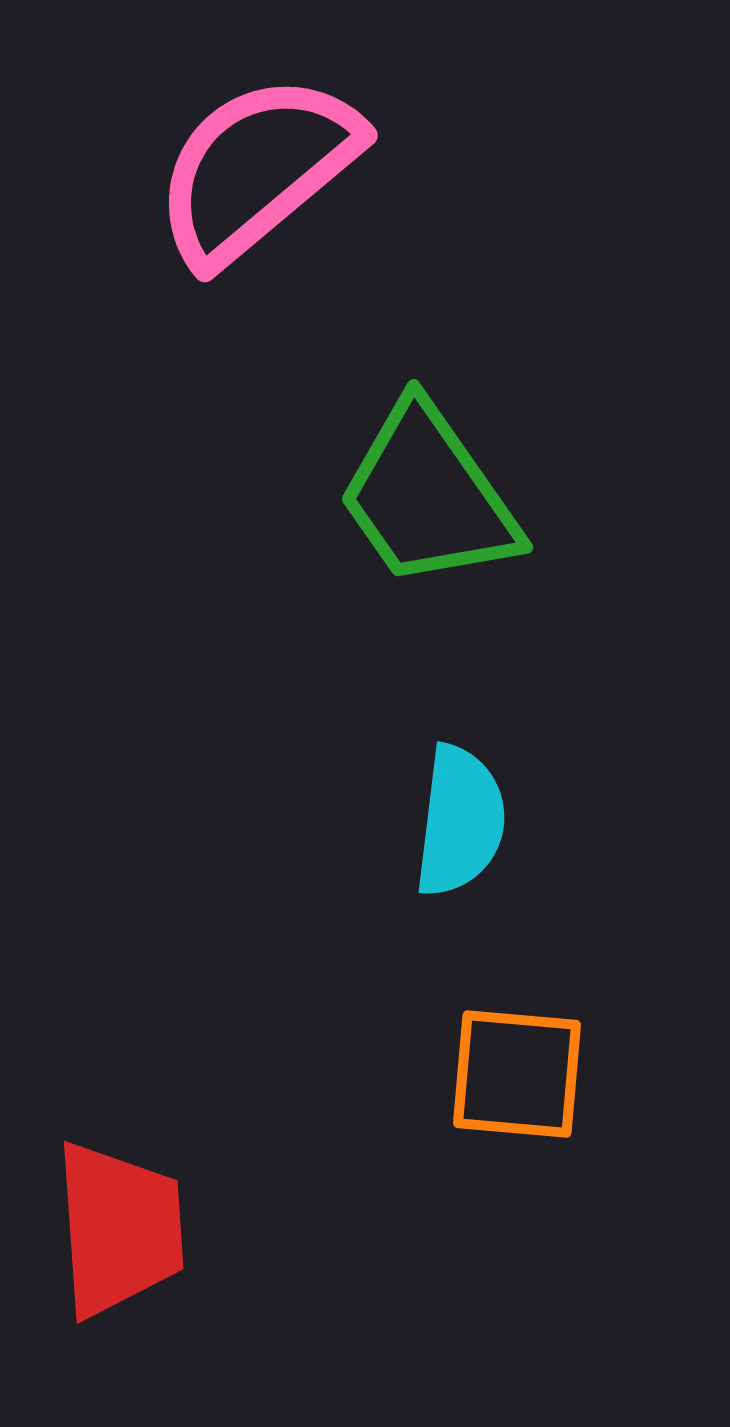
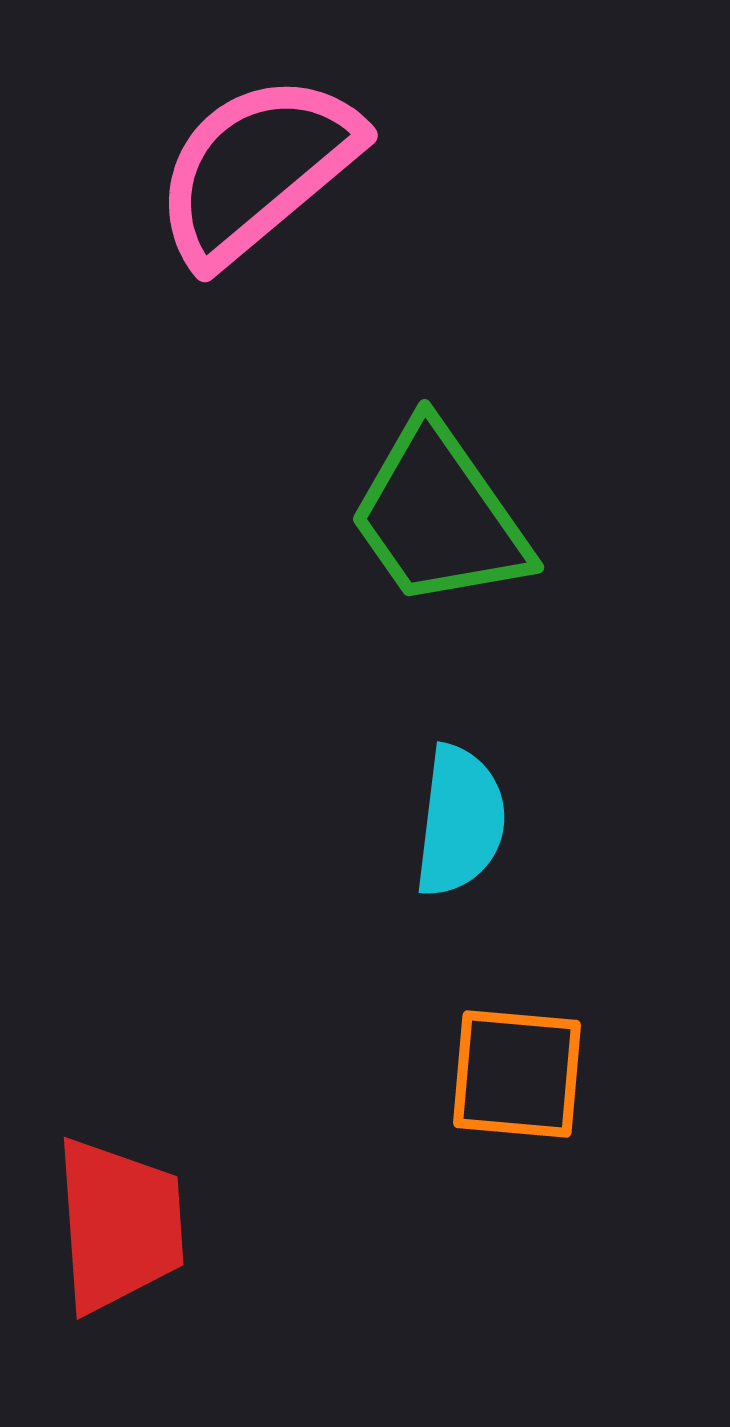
green trapezoid: moved 11 px right, 20 px down
red trapezoid: moved 4 px up
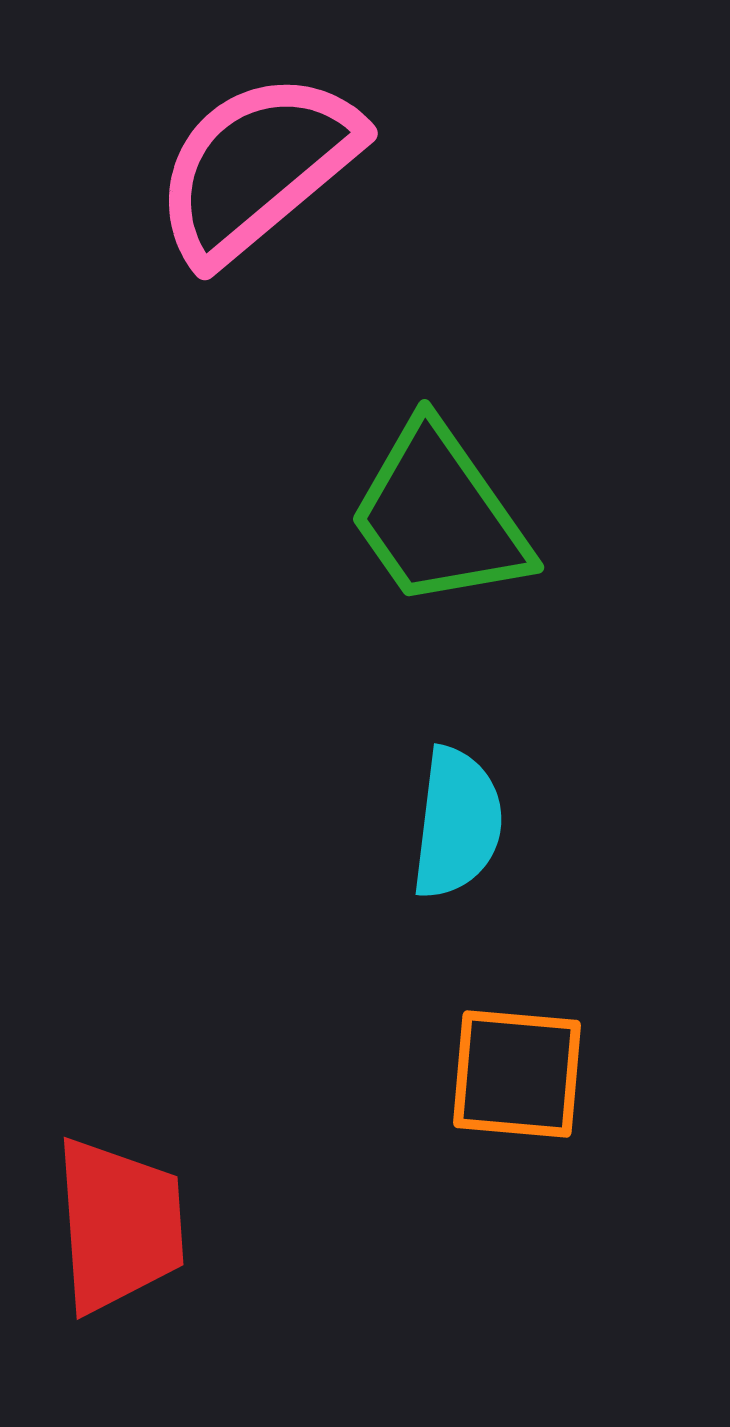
pink semicircle: moved 2 px up
cyan semicircle: moved 3 px left, 2 px down
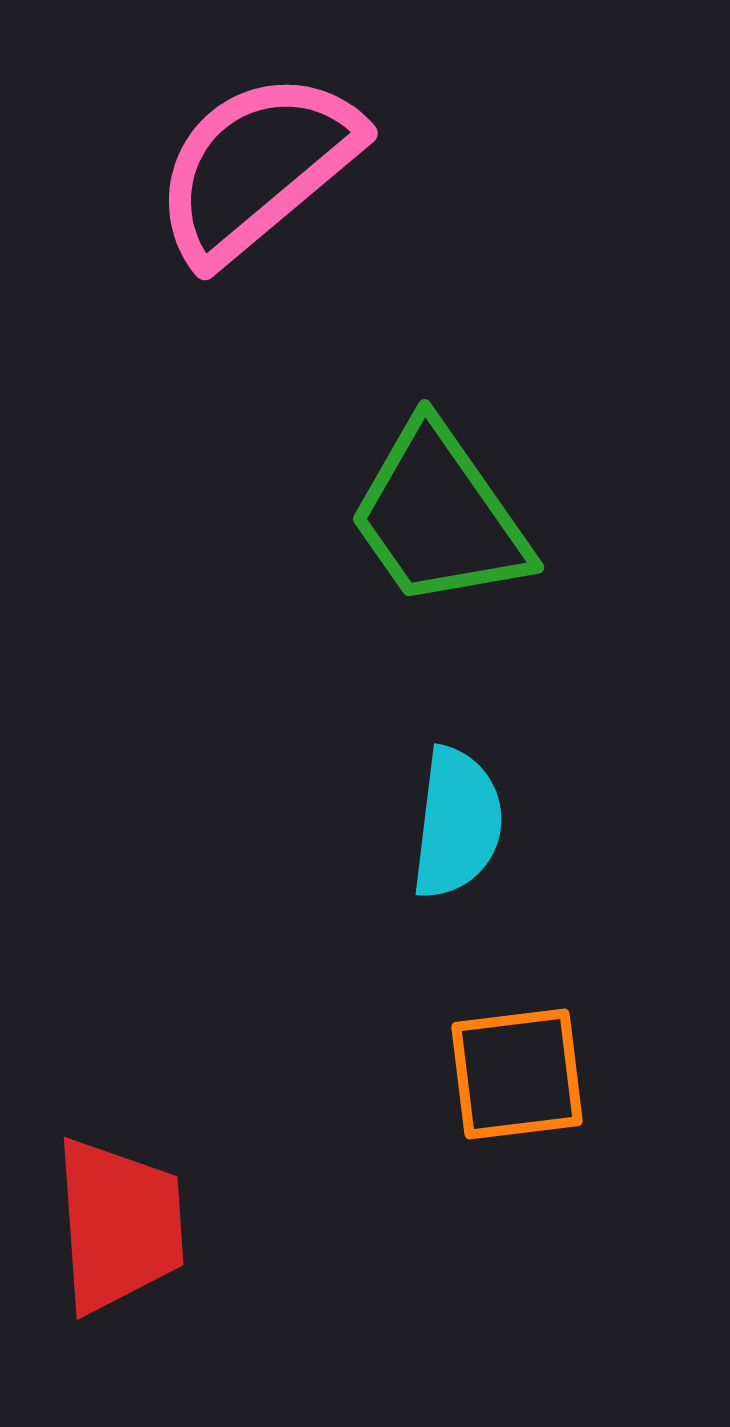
orange square: rotated 12 degrees counterclockwise
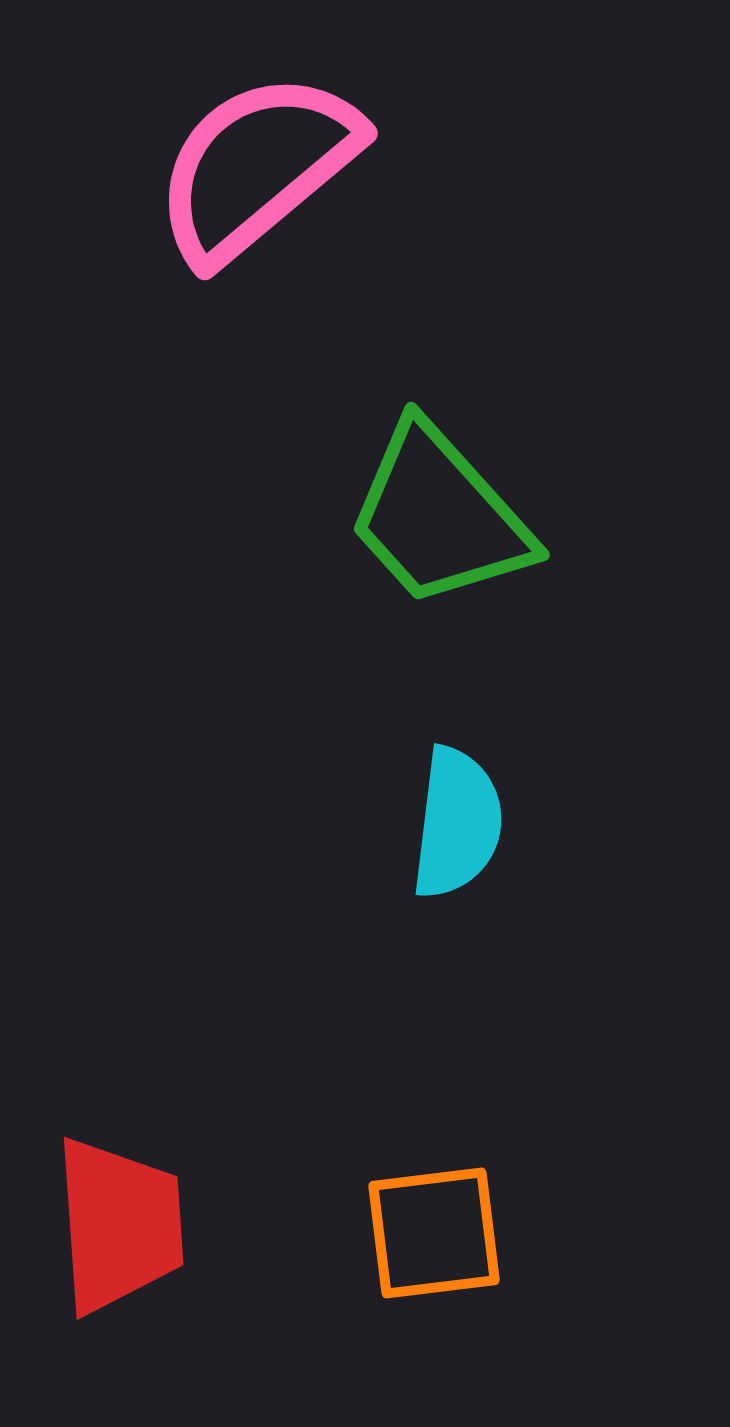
green trapezoid: rotated 7 degrees counterclockwise
orange square: moved 83 px left, 159 px down
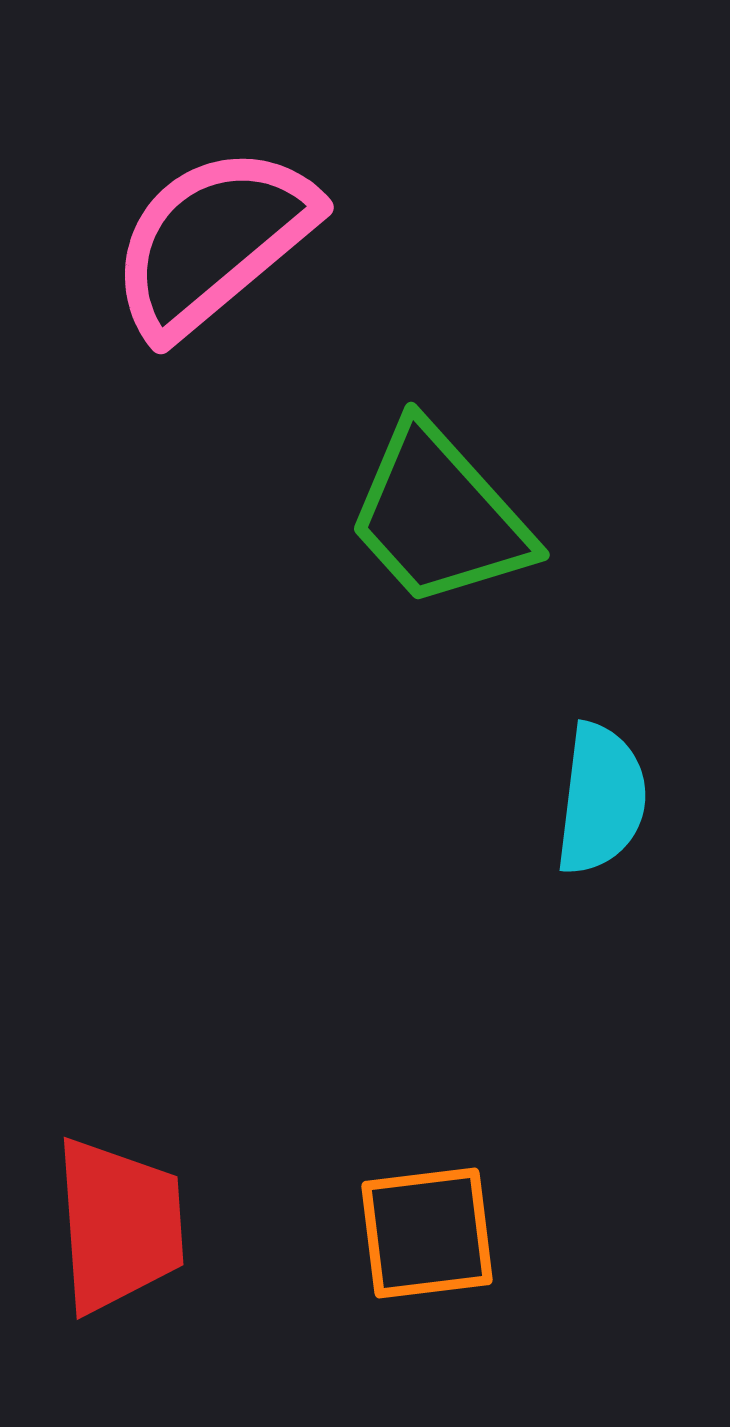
pink semicircle: moved 44 px left, 74 px down
cyan semicircle: moved 144 px right, 24 px up
orange square: moved 7 px left
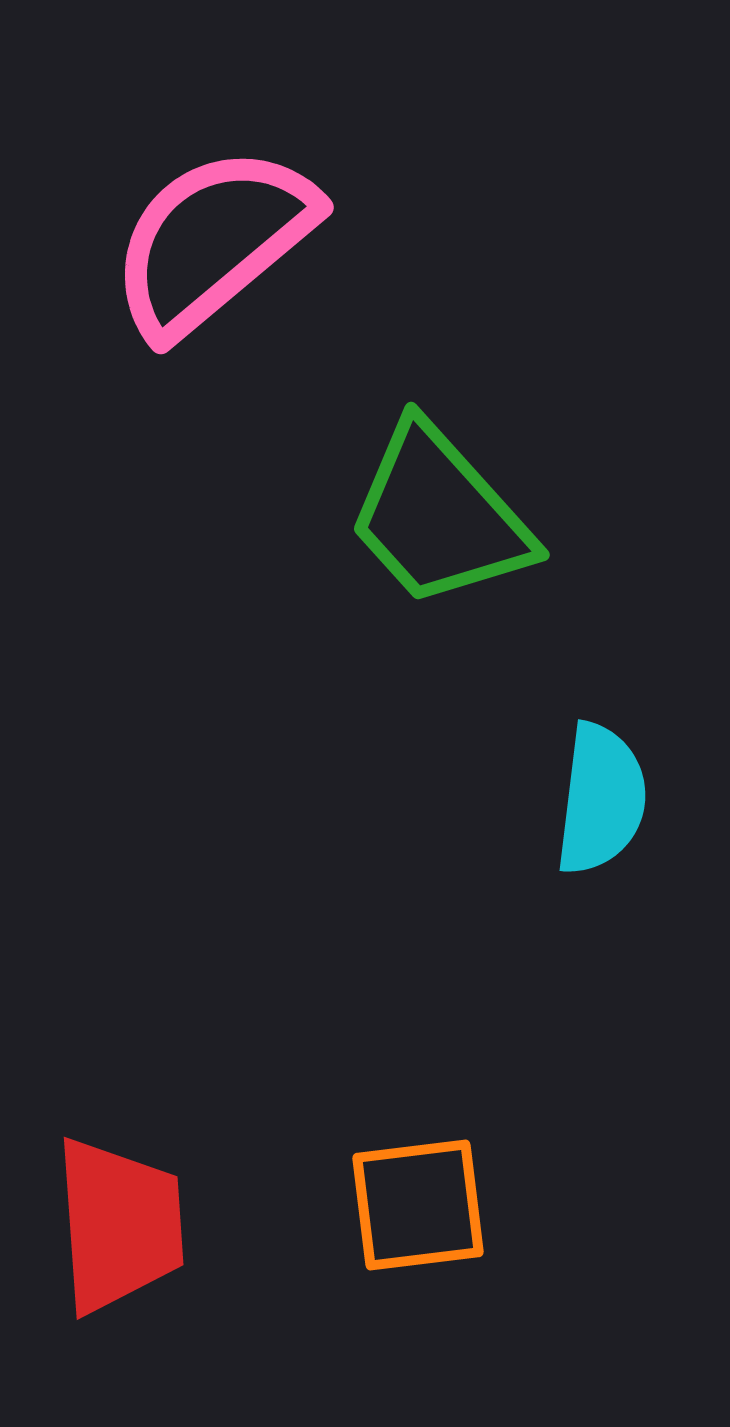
orange square: moved 9 px left, 28 px up
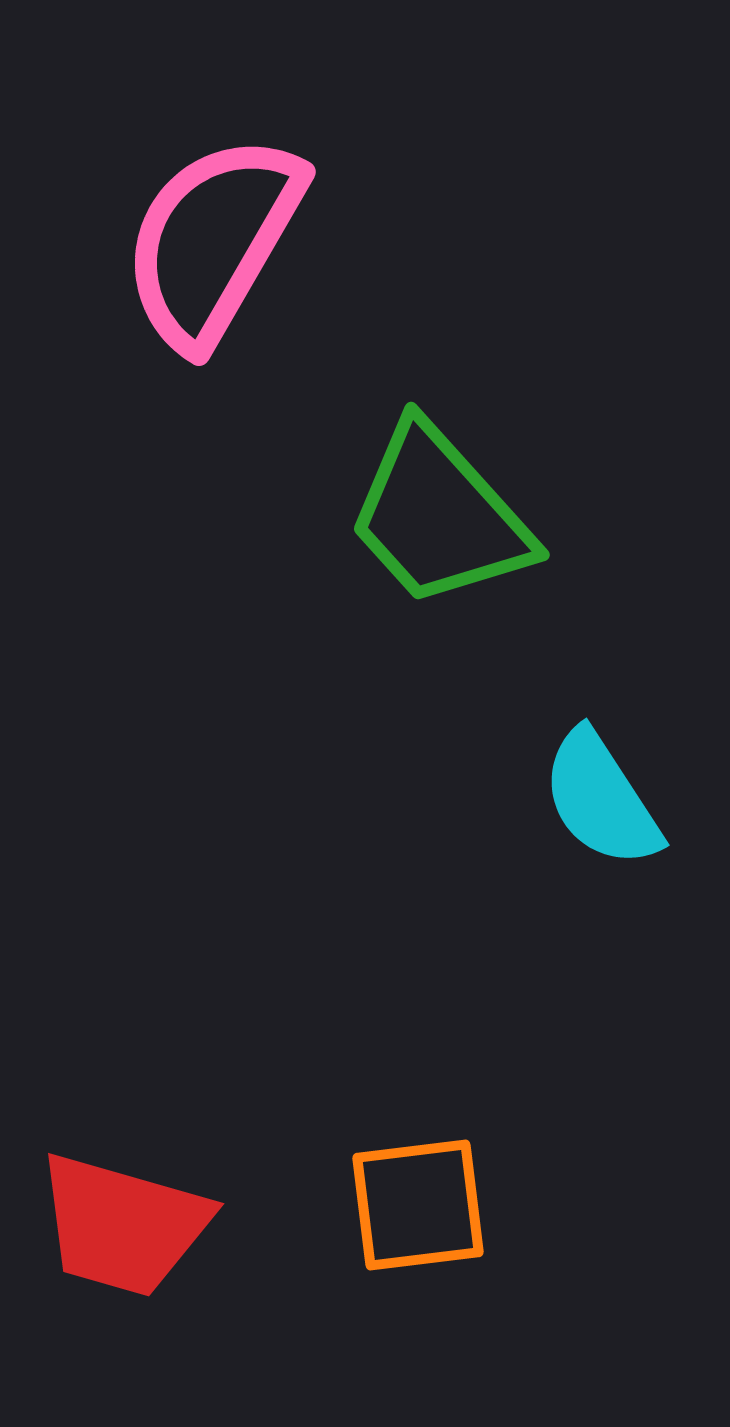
pink semicircle: rotated 20 degrees counterclockwise
cyan semicircle: rotated 140 degrees clockwise
red trapezoid: moved 4 px right; rotated 110 degrees clockwise
